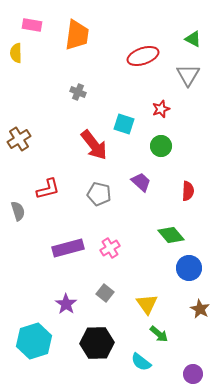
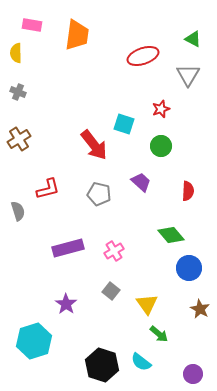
gray cross: moved 60 px left
pink cross: moved 4 px right, 3 px down
gray square: moved 6 px right, 2 px up
black hexagon: moved 5 px right, 22 px down; rotated 20 degrees clockwise
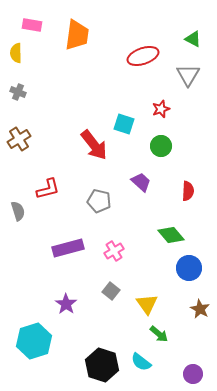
gray pentagon: moved 7 px down
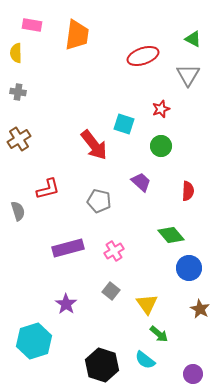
gray cross: rotated 14 degrees counterclockwise
cyan semicircle: moved 4 px right, 2 px up
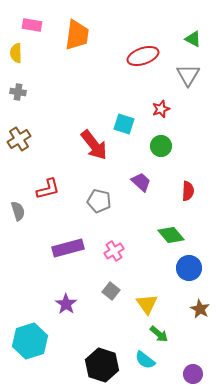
cyan hexagon: moved 4 px left
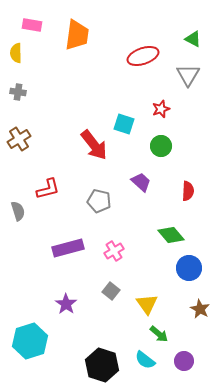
purple circle: moved 9 px left, 13 px up
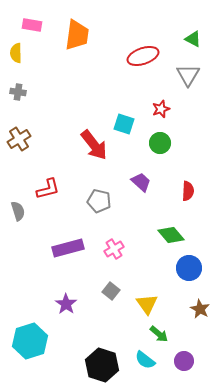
green circle: moved 1 px left, 3 px up
pink cross: moved 2 px up
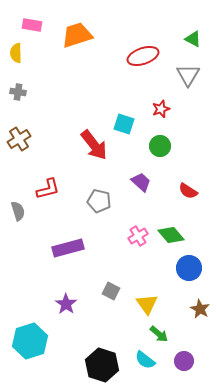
orange trapezoid: rotated 116 degrees counterclockwise
green circle: moved 3 px down
red semicircle: rotated 120 degrees clockwise
pink cross: moved 24 px right, 13 px up
gray square: rotated 12 degrees counterclockwise
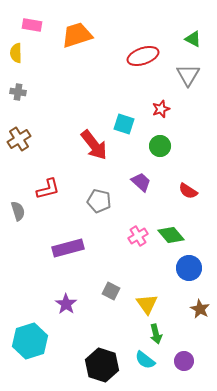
green arrow: moved 3 px left; rotated 36 degrees clockwise
